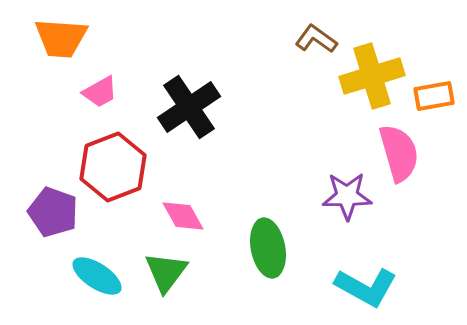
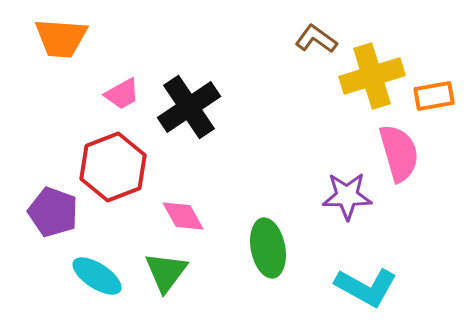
pink trapezoid: moved 22 px right, 2 px down
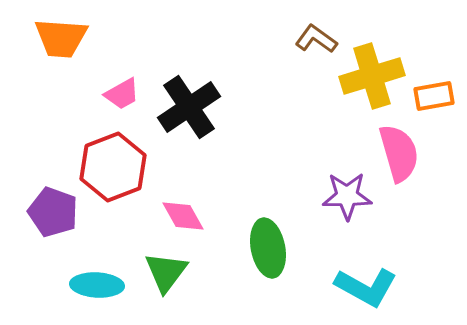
cyan ellipse: moved 9 px down; rotated 30 degrees counterclockwise
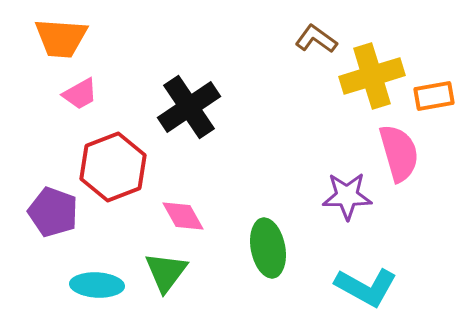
pink trapezoid: moved 42 px left
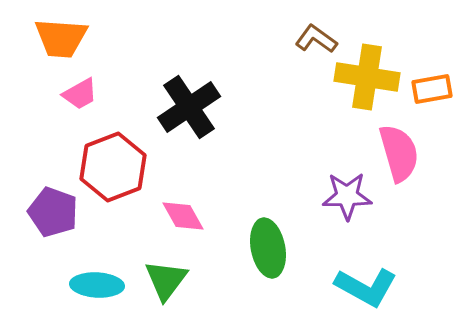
yellow cross: moved 5 px left, 1 px down; rotated 26 degrees clockwise
orange rectangle: moved 2 px left, 7 px up
green triangle: moved 8 px down
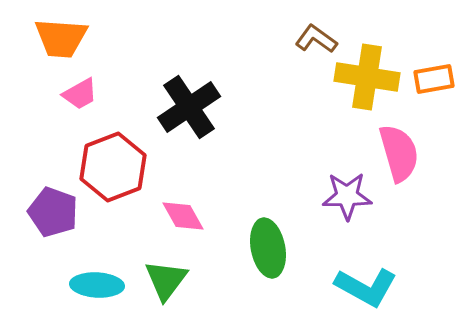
orange rectangle: moved 2 px right, 10 px up
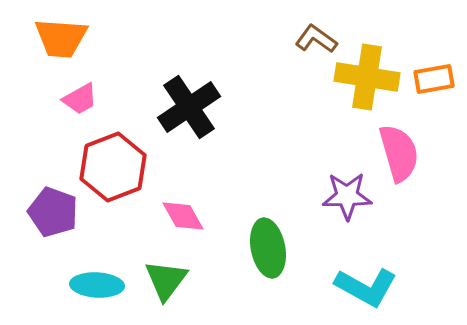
pink trapezoid: moved 5 px down
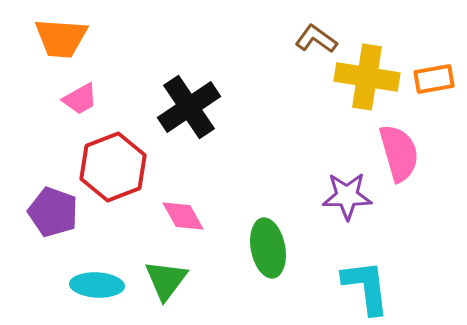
cyan L-shape: rotated 126 degrees counterclockwise
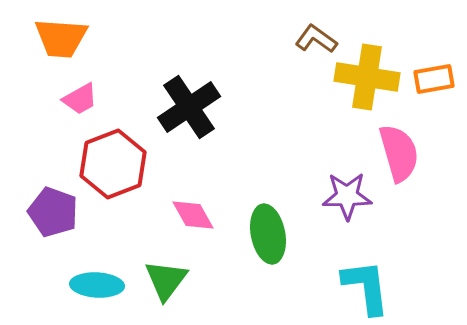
red hexagon: moved 3 px up
pink diamond: moved 10 px right, 1 px up
green ellipse: moved 14 px up
